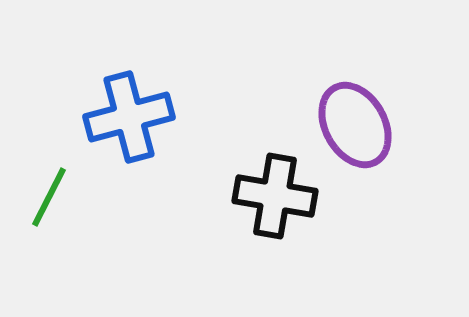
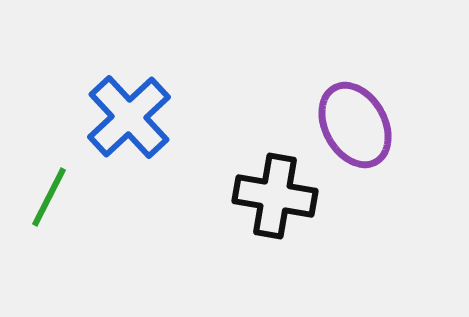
blue cross: rotated 28 degrees counterclockwise
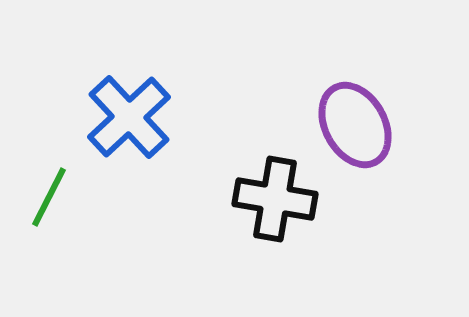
black cross: moved 3 px down
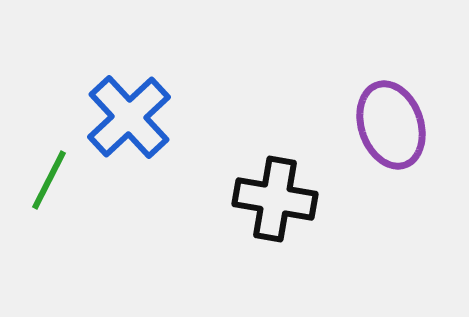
purple ellipse: moved 36 px right; rotated 10 degrees clockwise
green line: moved 17 px up
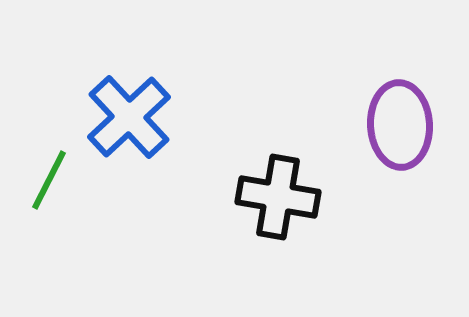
purple ellipse: moved 9 px right; rotated 16 degrees clockwise
black cross: moved 3 px right, 2 px up
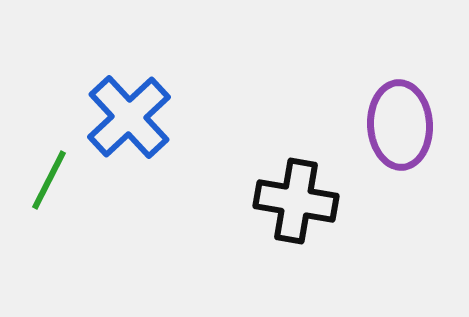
black cross: moved 18 px right, 4 px down
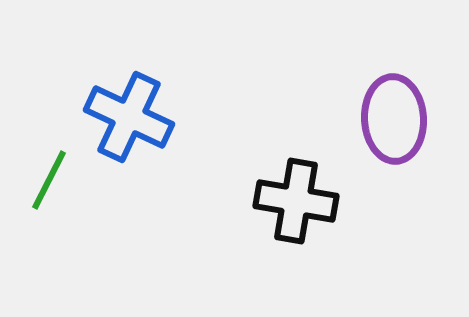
blue cross: rotated 22 degrees counterclockwise
purple ellipse: moved 6 px left, 6 px up
